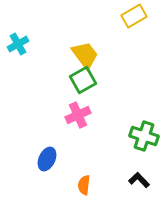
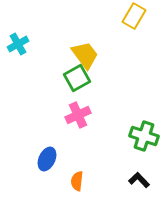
yellow rectangle: rotated 30 degrees counterclockwise
green square: moved 6 px left, 2 px up
orange semicircle: moved 7 px left, 4 px up
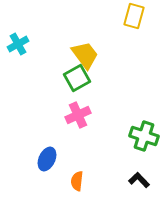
yellow rectangle: rotated 15 degrees counterclockwise
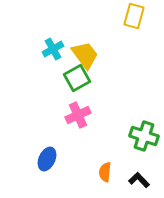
cyan cross: moved 35 px right, 5 px down
orange semicircle: moved 28 px right, 9 px up
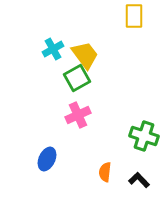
yellow rectangle: rotated 15 degrees counterclockwise
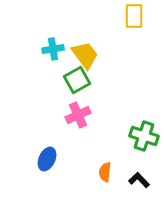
cyan cross: rotated 20 degrees clockwise
green square: moved 2 px down
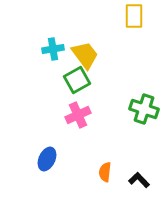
green cross: moved 27 px up
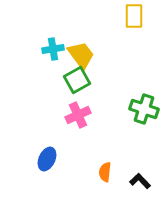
yellow trapezoid: moved 4 px left
black L-shape: moved 1 px right, 1 px down
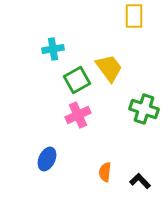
yellow trapezoid: moved 28 px right, 13 px down
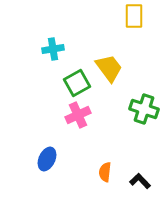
green square: moved 3 px down
